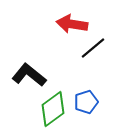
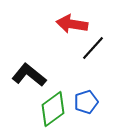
black line: rotated 8 degrees counterclockwise
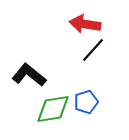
red arrow: moved 13 px right
black line: moved 2 px down
green diamond: rotated 27 degrees clockwise
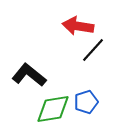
red arrow: moved 7 px left, 2 px down
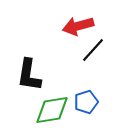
red arrow: rotated 24 degrees counterclockwise
black L-shape: rotated 120 degrees counterclockwise
green diamond: moved 1 px left, 1 px down
